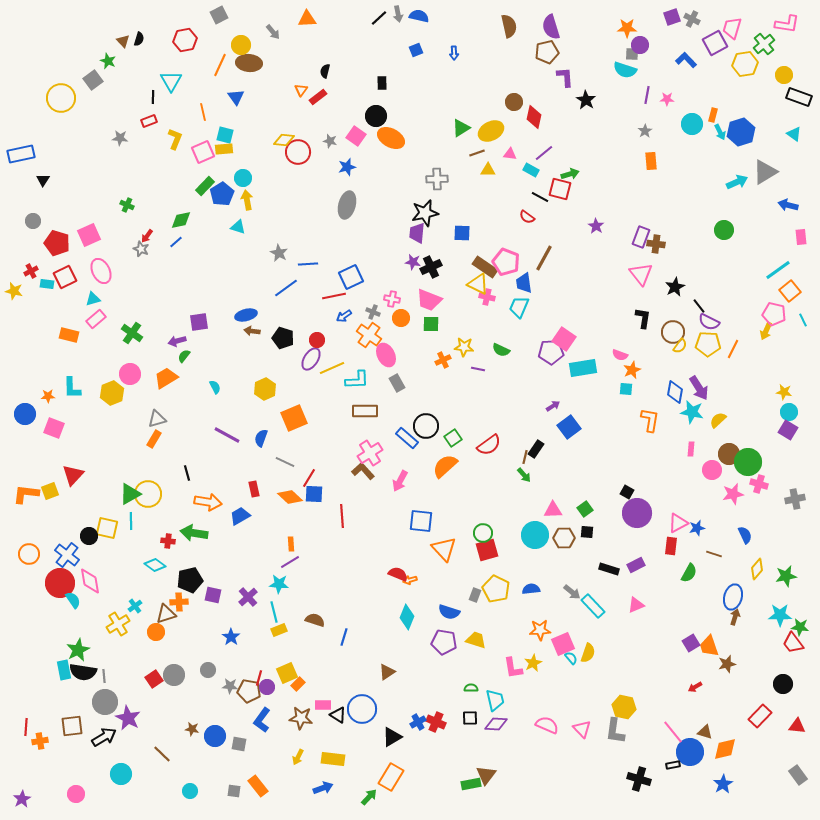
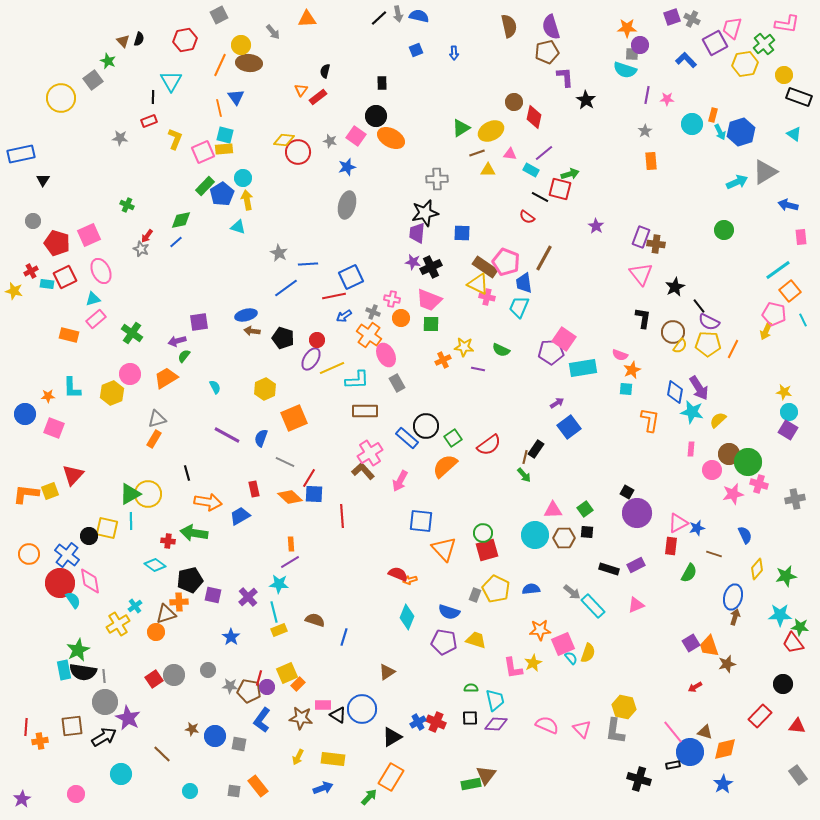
orange line at (203, 112): moved 16 px right, 4 px up
purple arrow at (553, 406): moved 4 px right, 3 px up
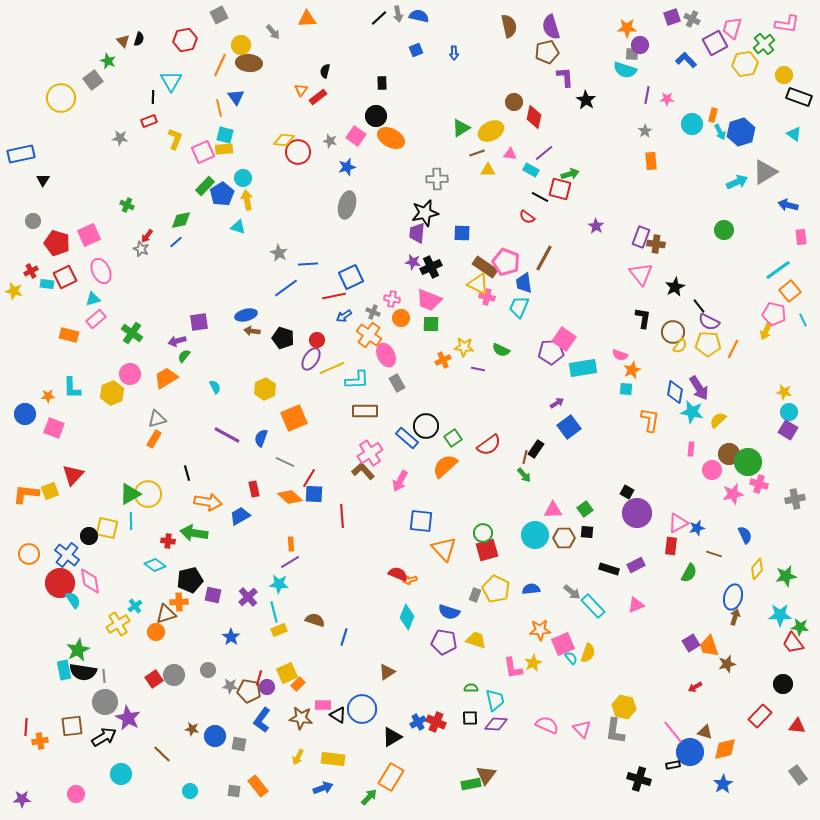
purple star at (22, 799): rotated 30 degrees clockwise
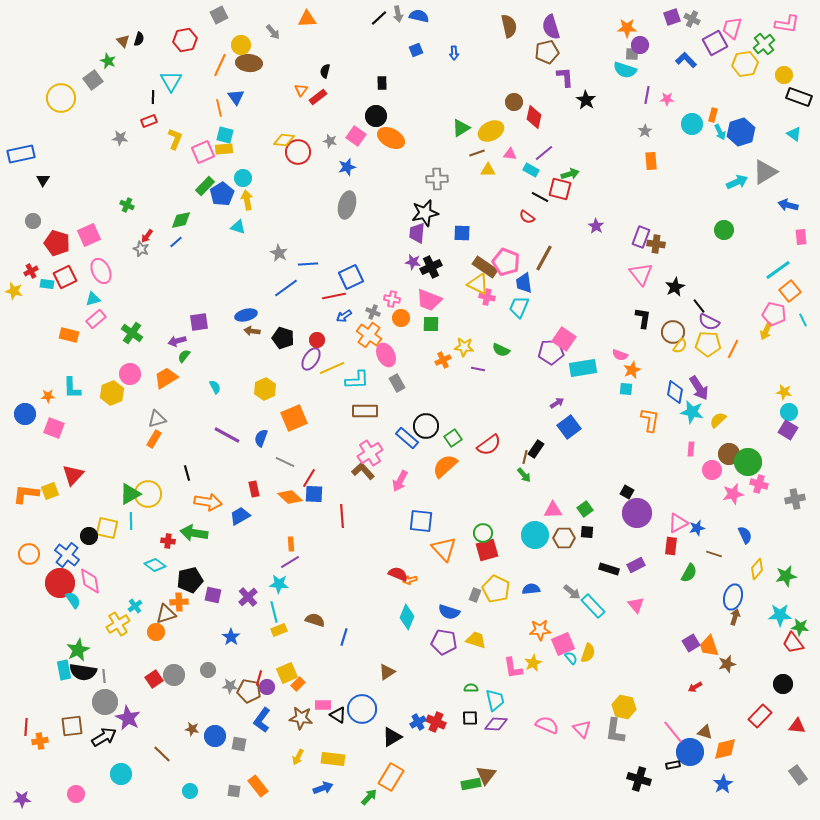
pink triangle at (636, 605): rotated 48 degrees counterclockwise
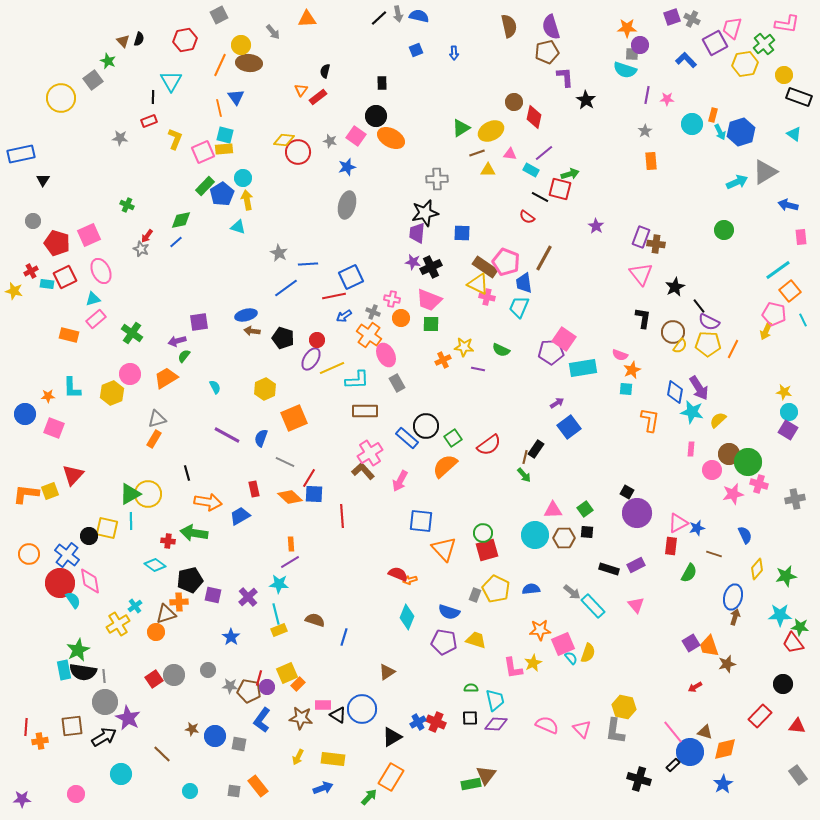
cyan line at (274, 612): moved 2 px right, 2 px down
black rectangle at (673, 765): rotated 32 degrees counterclockwise
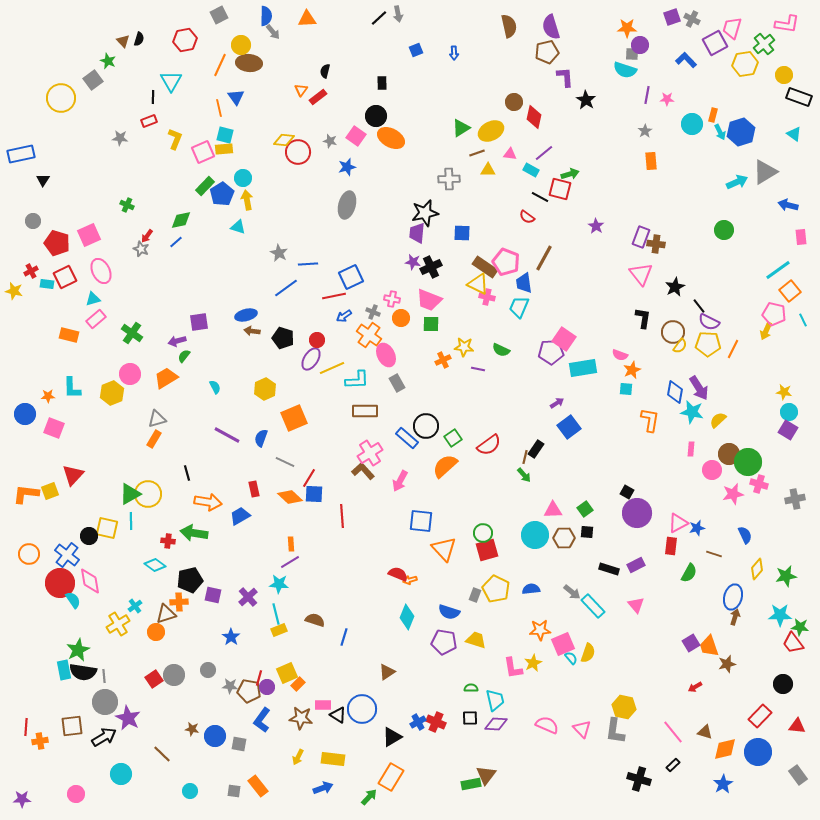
blue semicircle at (419, 16): moved 153 px left; rotated 78 degrees clockwise
gray cross at (437, 179): moved 12 px right
blue circle at (690, 752): moved 68 px right
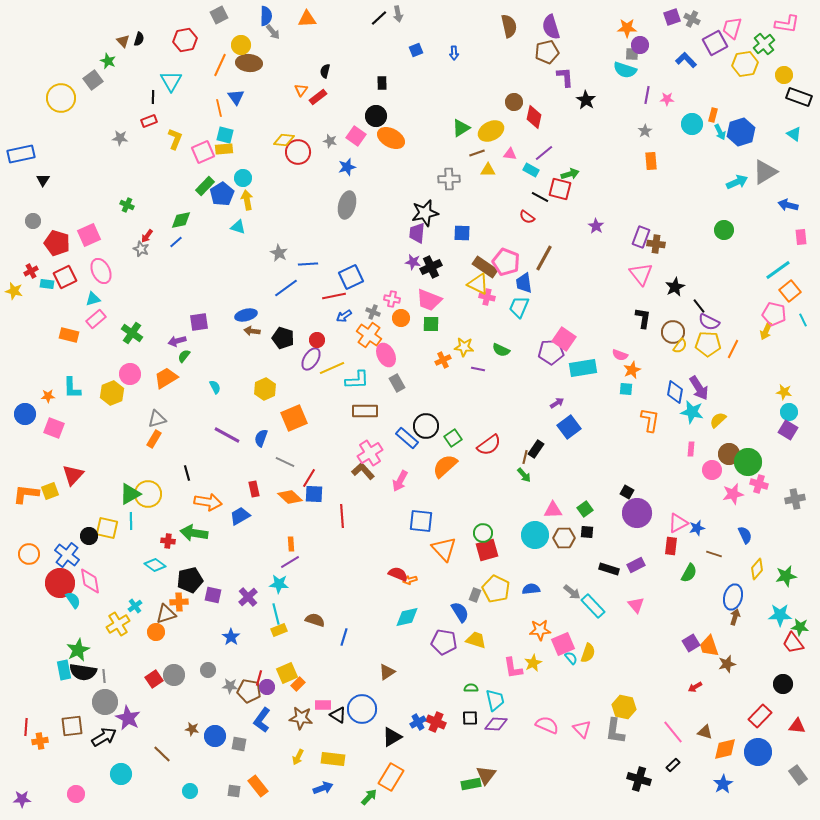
blue semicircle at (449, 612): moved 11 px right; rotated 140 degrees counterclockwise
cyan diamond at (407, 617): rotated 55 degrees clockwise
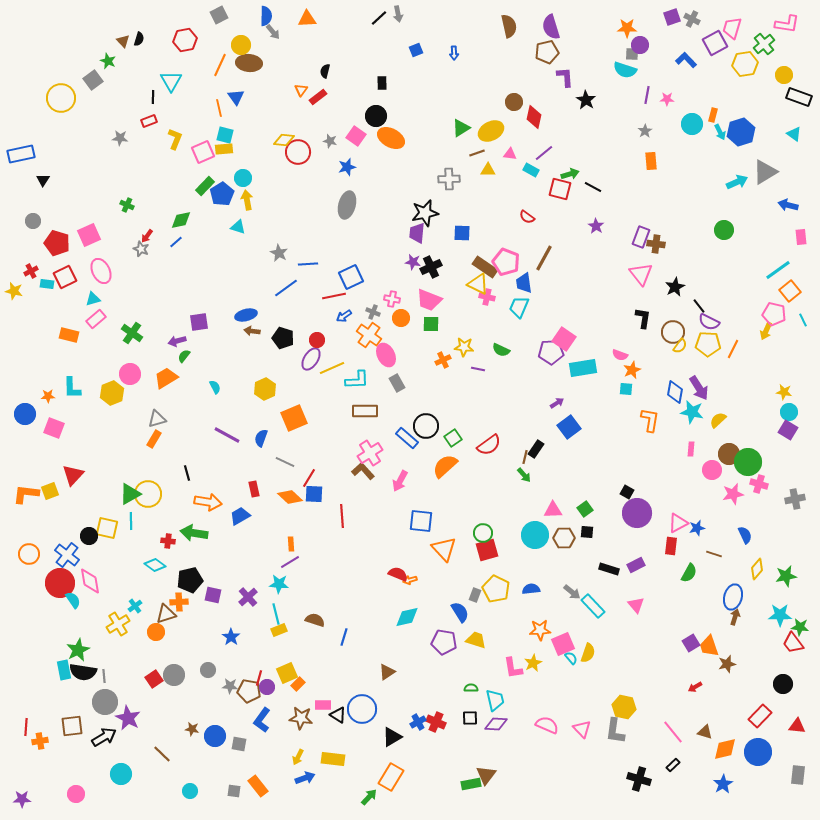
black line at (540, 197): moved 53 px right, 10 px up
gray rectangle at (798, 775): rotated 42 degrees clockwise
blue arrow at (323, 788): moved 18 px left, 10 px up
